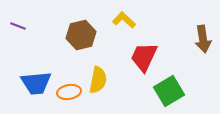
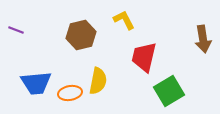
yellow L-shape: rotated 20 degrees clockwise
purple line: moved 2 px left, 4 px down
red trapezoid: rotated 12 degrees counterclockwise
yellow semicircle: moved 1 px down
orange ellipse: moved 1 px right, 1 px down
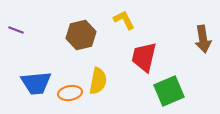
green square: rotated 8 degrees clockwise
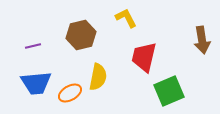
yellow L-shape: moved 2 px right, 2 px up
purple line: moved 17 px right, 16 px down; rotated 35 degrees counterclockwise
brown arrow: moved 1 px left, 1 px down
yellow semicircle: moved 4 px up
orange ellipse: rotated 20 degrees counterclockwise
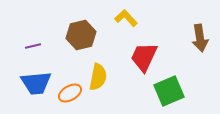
yellow L-shape: rotated 15 degrees counterclockwise
brown arrow: moved 2 px left, 2 px up
red trapezoid: rotated 12 degrees clockwise
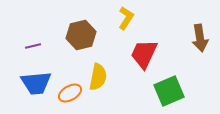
yellow L-shape: rotated 75 degrees clockwise
red trapezoid: moved 3 px up
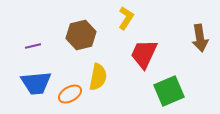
orange ellipse: moved 1 px down
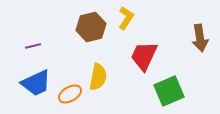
brown hexagon: moved 10 px right, 8 px up
red trapezoid: moved 2 px down
blue trapezoid: rotated 20 degrees counterclockwise
